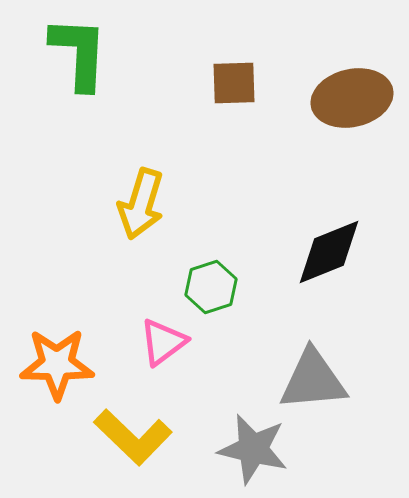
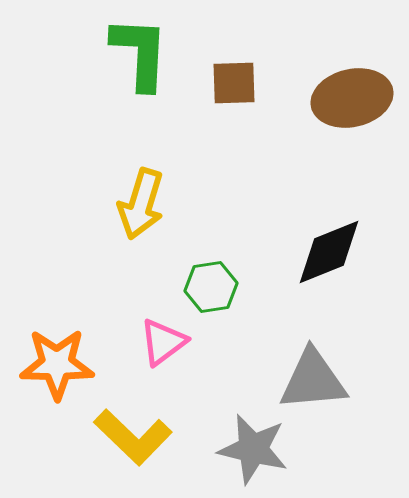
green L-shape: moved 61 px right
green hexagon: rotated 9 degrees clockwise
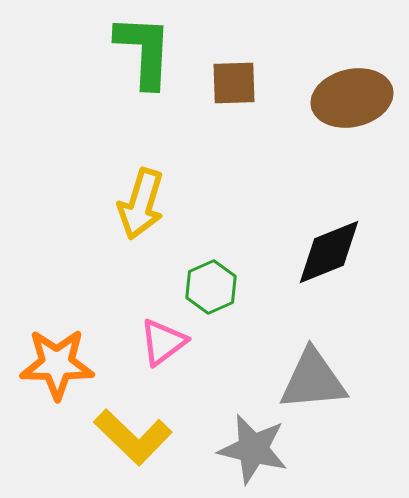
green L-shape: moved 4 px right, 2 px up
green hexagon: rotated 15 degrees counterclockwise
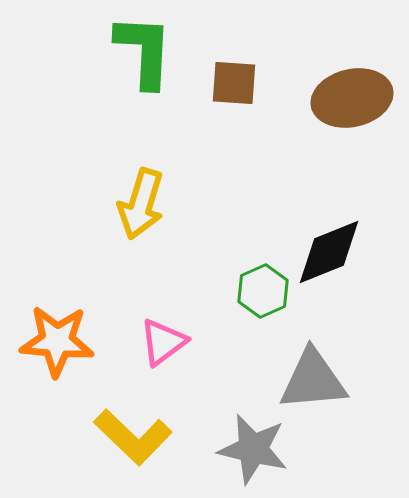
brown square: rotated 6 degrees clockwise
green hexagon: moved 52 px right, 4 px down
orange star: moved 23 px up; rotated 4 degrees clockwise
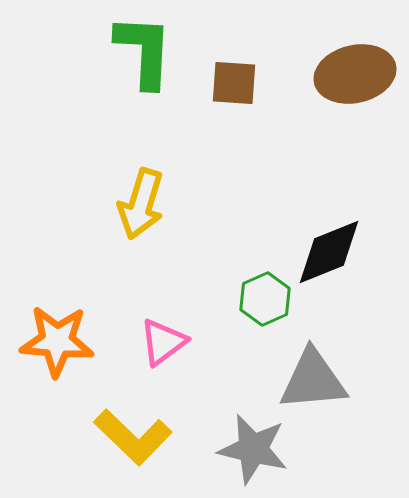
brown ellipse: moved 3 px right, 24 px up
green hexagon: moved 2 px right, 8 px down
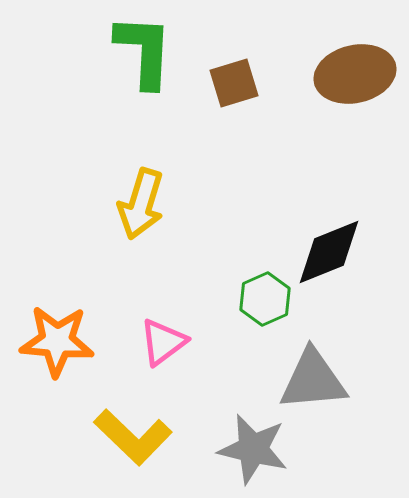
brown square: rotated 21 degrees counterclockwise
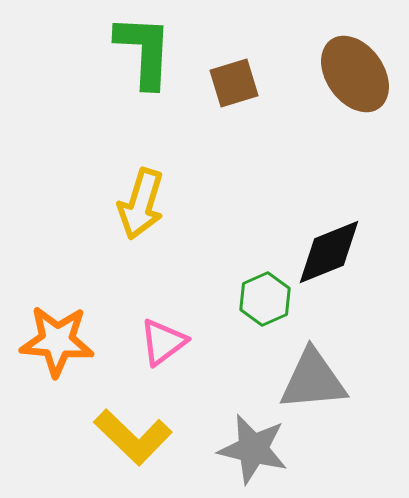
brown ellipse: rotated 68 degrees clockwise
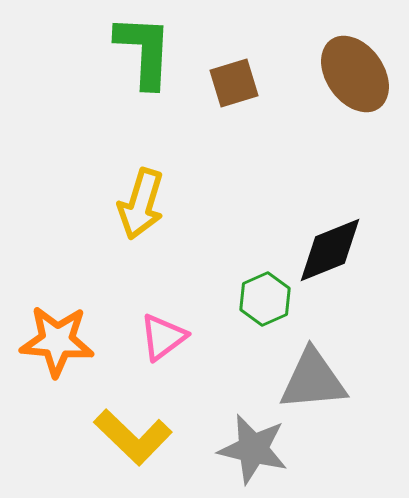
black diamond: moved 1 px right, 2 px up
pink triangle: moved 5 px up
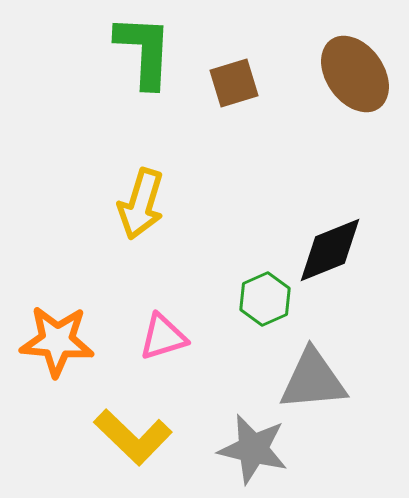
pink triangle: rotated 20 degrees clockwise
